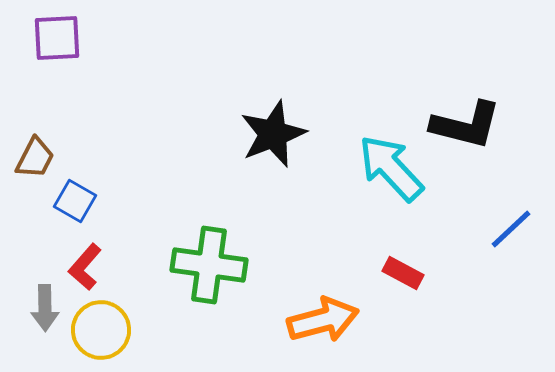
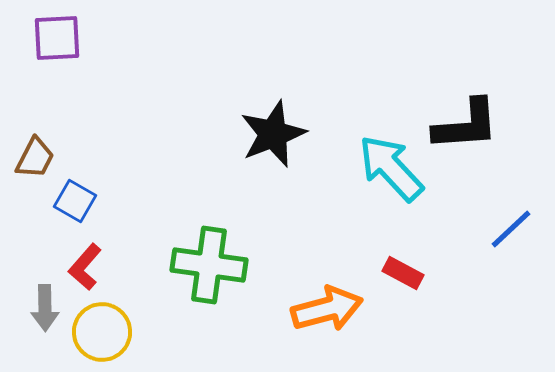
black L-shape: rotated 18 degrees counterclockwise
orange arrow: moved 4 px right, 11 px up
yellow circle: moved 1 px right, 2 px down
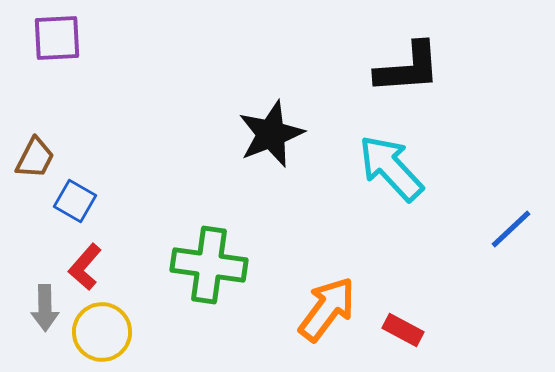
black L-shape: moved 58 px left, 57 px up
black star: moved 2 px left
red rectangle: moved 57 px down
orange arrow: rotated 38 degrees counterclockwise
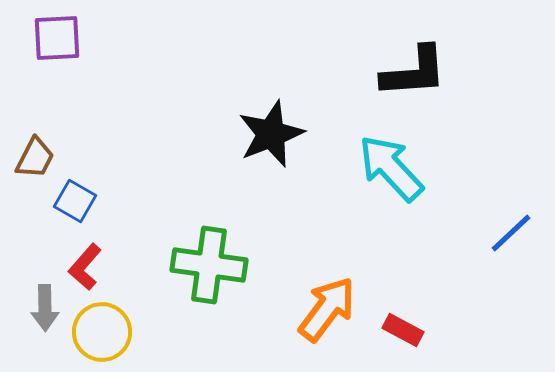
black L-shape: moved 6 px right, 4 px down
blue line: moved 4 px down
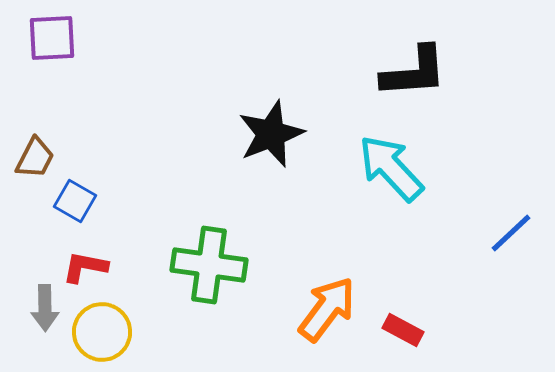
purple square: moved 5 px left
red L-shape: rotated 60 degrees clockwise
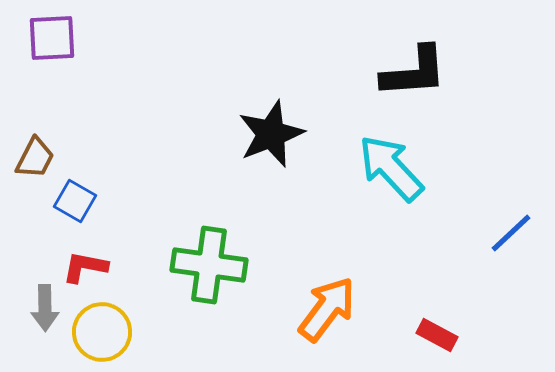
red rectangle: moved 34 px right, 5 px down
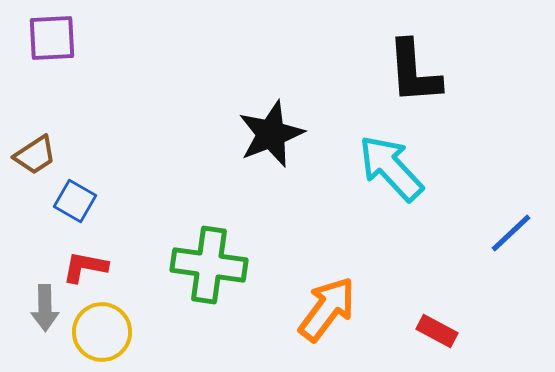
black L-shape: rotated 90 degrees clockwise
brown trapezoid: moved 3 px up; rotated 30 degrees clockwise
red rectangle: moved 4 px up
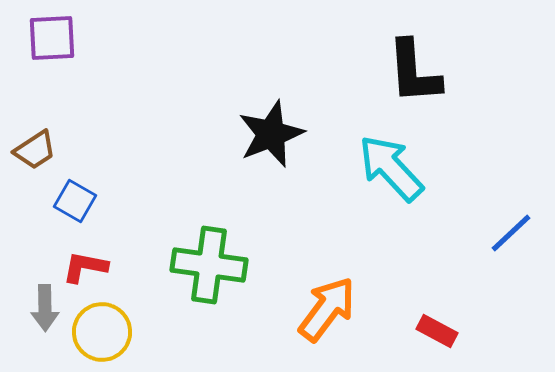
brown trapezoid: moved 5 px up
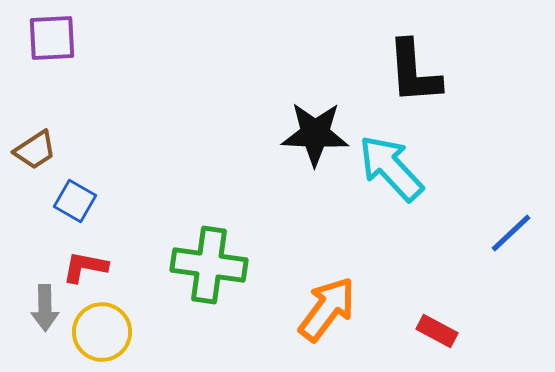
black star: moved 44 px right; rotated 24 degrees clockwise
